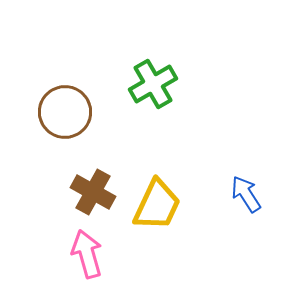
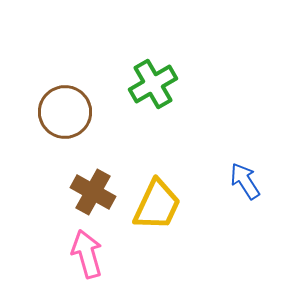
blue arrow: moved 1 px left, 13 px up
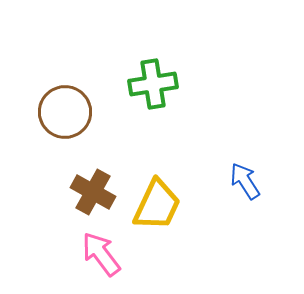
green cross: rotated 21 degrees clockwise
pink arrow: moved 14 px right; rotated 21 degrees counterclockwise
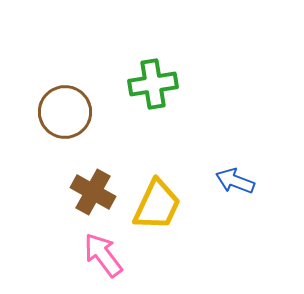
blue arrow: moved 10 px left; rotated 36 degrees counterclockwise
pink arrow: moved 2 px right, 1 px down
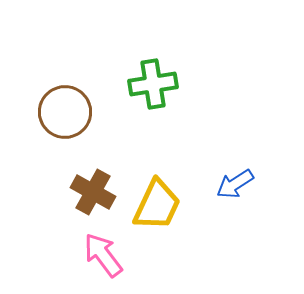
blue arrow: moved 3 px down; rotated 54 degrees counterclockwise
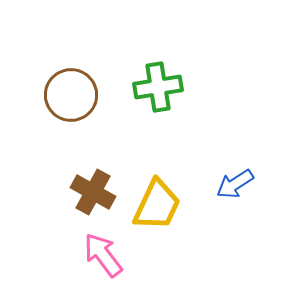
green cross: moved 5 px right, 3 px down
brown circle: moved 6 px right, 17 px up
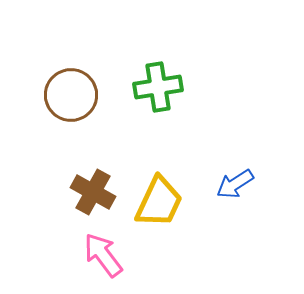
yellow trapezoid: moved 2 px right, 3 px up
